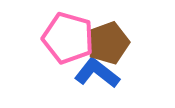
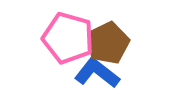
brown pentagon: rotated 6 degrees counterclockwise
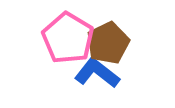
pink pentagon: rotated 15 degrees clockwise
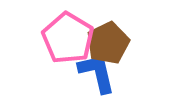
blue L-shape: rotated 39 degrees clockwise
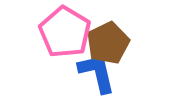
pink pentagon: moved 3 px left, 6 px up
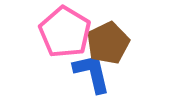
blue L-shape: moved 5 px left
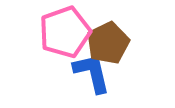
pink pentagon: rotated 21 degrees clockwise
